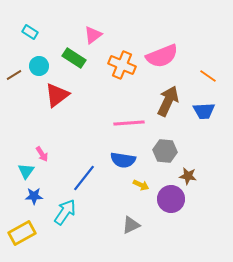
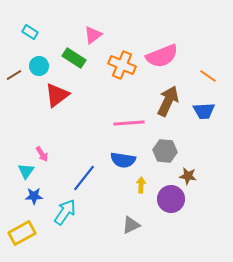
yellow arrow: rotated 112 degrees counterclockwise
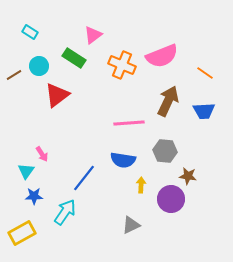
orange line: moved 3 px left, 3 px up
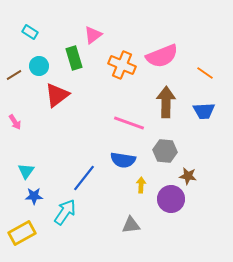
green rectangle: rotated 40 degrees clockwise
brown arrow: moved 2 px left, 1 px down; rotated 24 degrees counterclockwise
pink line: rotated 24 degrees clockwise
pink arrow: moved 27 px left, 32 px up
gray triangle: rotated 18 degrees clockwise
